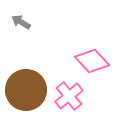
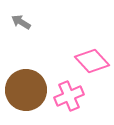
pink cross: rotated 16 degrees clockwise
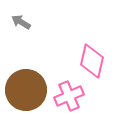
pink diamond: rotated 56 degrees clockwise
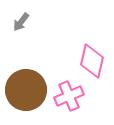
gray arrow: rotated 84 degrees counterclockwise
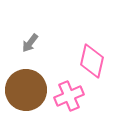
gray arrow: moved 9 px right, 21 px down
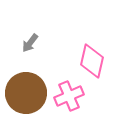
brown circle: moved 3 px down
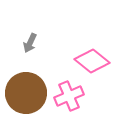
gray arrow: rotated 12 degrees counterclockwise
pink diamond: rotated 64 degrees counterclockwise
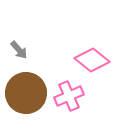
gray arrow: moved 11 px left, 7 px down; rotated 66 degrees counterclockwise
pink diamond: moved 1 px up
